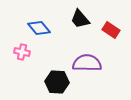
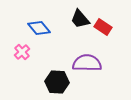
red rectangle: moved 8 px left, 3 px up
pink cross: rotated 35 degrees clockwise
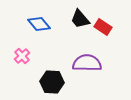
blue diamond: moved 4 px up
pink cross: moved 4 px down
black hexagon: moved 5 px left
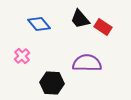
black hexagon: moved 1 px down
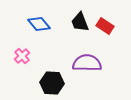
black trapezoid: moved 3 px down; rotated 20 degrees clockwise
red rectangle: moved 2 px right, 1 px up
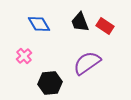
blue diamond: rotated 10 degrees clockwise
pink cross: moved 2 px right
purple semicircle: rotated 36 degrees counterclockwise
black hexagon: moved 2 px left; rotated 10 degrees counterclockwise
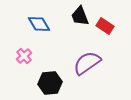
black trapezoid: moved 6 px up
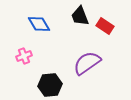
pink cross: rotated 21 degrees clockwise
black hexagon: moved 2 px down
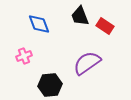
blue diamond: rotated 10 degrees clockwise
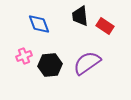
black trapezoid: rotated 15 degrees clockwise
black hexagon: moved 20 px up
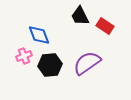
black trapezoid: rotated 20 degrees counterclockwise
blue diamond: moved 11 px down
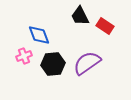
black hexagon: moved 3 px right, 1 px up
